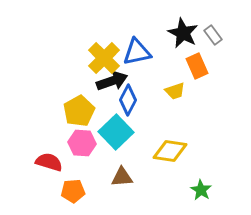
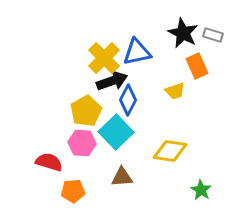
gray rectangle: rotated 36 degrees counterclockwise
yellow pentagon: moved 7 px right
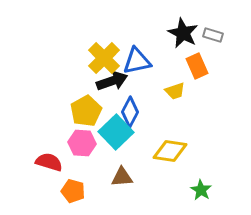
blue triangle: moved 9 px down
blue diamond: moved 2 px right, 12 px down
orange pentagon: rotated 20 degrees clockwise
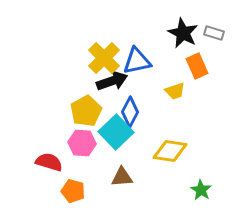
gray rectangle: moved 1 px right, 2 px up
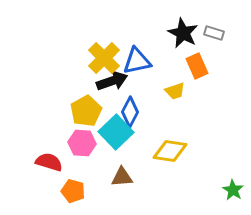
green star: moved 32 px right
